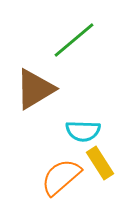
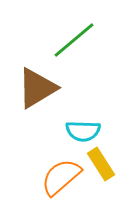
brown triangle: moved 2 px right, 1 px up
yellow rectangle: moved 1 px right, 1 px down
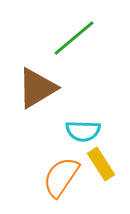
green line: moved 2 px up
orange semicircle: rotated 15 degrees counterclockwise
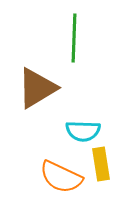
green line: rotated 48 degrees counterclockwise
yellow rectangle: rotated 24 degrees clockwise
orange semicircle: rotated 99 degrees counterclockwise
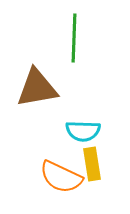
brown triangle: rotated 21 degrees clockwise
yellow rectangle: moved 9 px left
